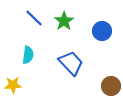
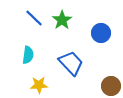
green star: moved 2 px left, 1 px up
blue circle: moved 1 px left, 2 px down
yellow star: moved 26 px right
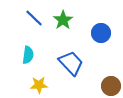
green star: moved 1 px right
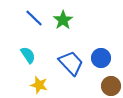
blue circle: moved 25 px down
cyan semicircle: rotated 42 degrees counterclockwise
yellow star: rotated 18 degrees clockwise
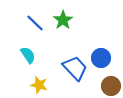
blue line: moved 1 px right, 5 px down
blue trapezoid: moved 4 px right, 5 px down
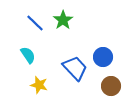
blue circle: moved 2 px right, 1 px up
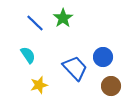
green star: moved 2 px up
yellow star: rotated 30 degrees counterclockwise
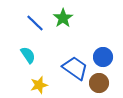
blue trapezoid: rotated 12 degrees counterclockwise
brown circle: moved 12 px left, 3 px up
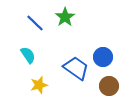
green star: moved 2 px right, 1 px up
blue trapezoid: moved 1 px right
brown circle: moved 10 px right, 3 px down
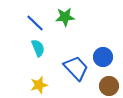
green star: rotated 30 degrees clockwise
cyan semicircle: moved 10 px right, 7 px up; rotated 12 degrees clockwise
blue trapezoid: rotated 12 degrees clockwise
